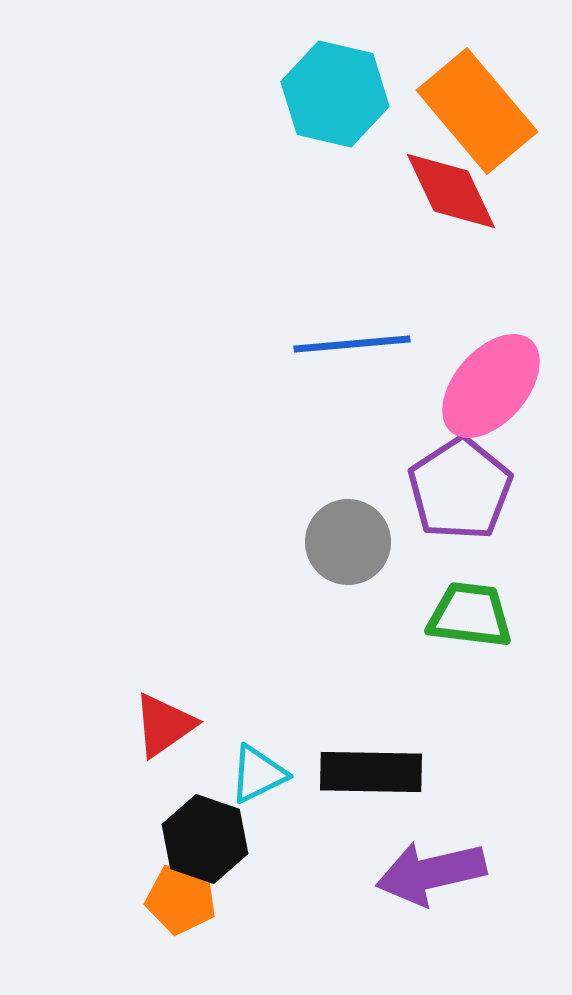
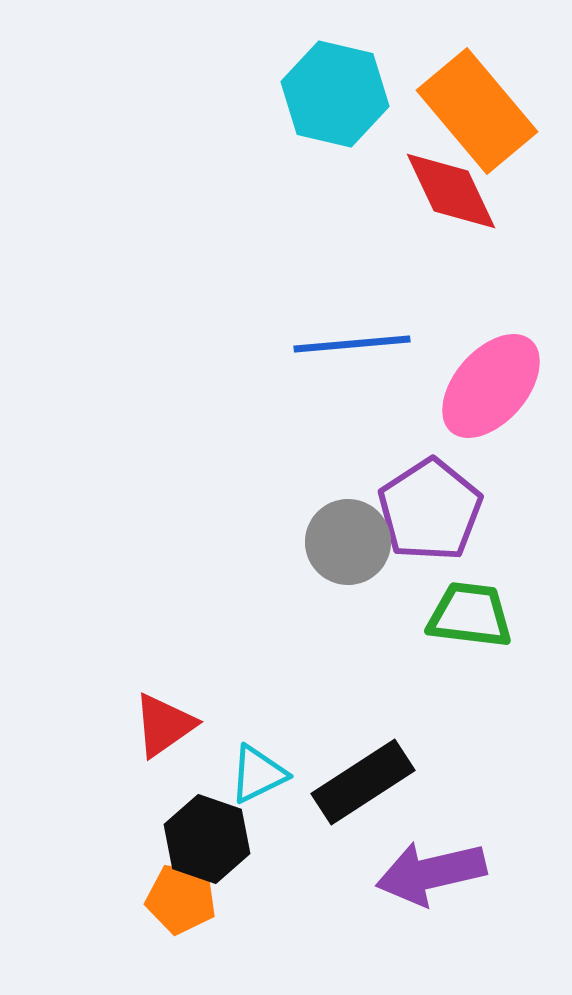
purple pentagon: moved 30 px left, 21 px down
black rectangle: moved 8 px left, 10 px down; rotated 34 degrees counterclockwise
black hexagon: moved 2 px right
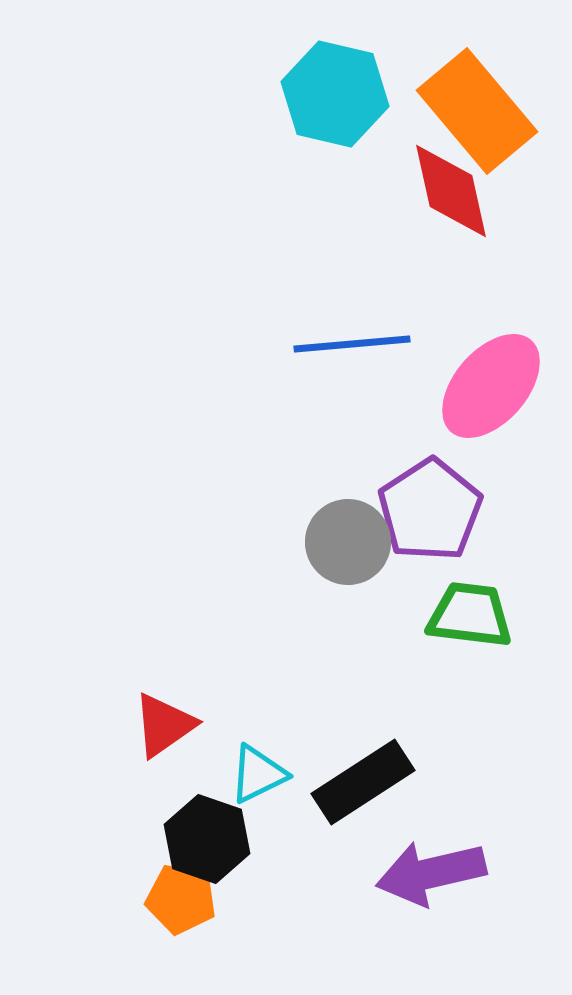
red diamond: rotated 13 degrees clockwise
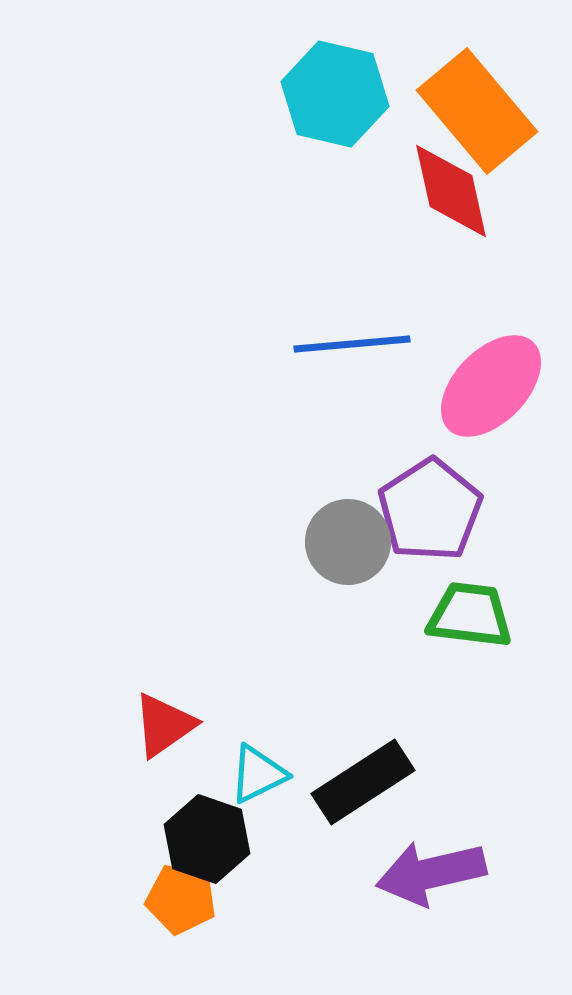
pink ellipse: rotated 3 degrees clockwise
